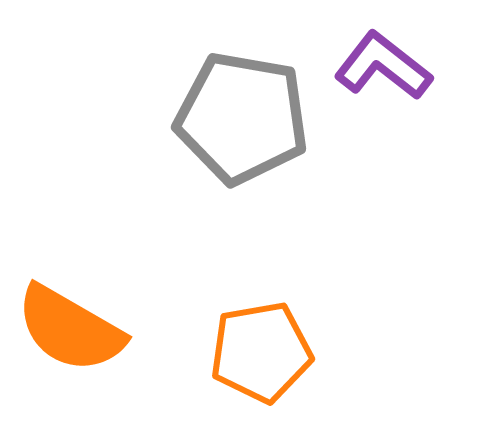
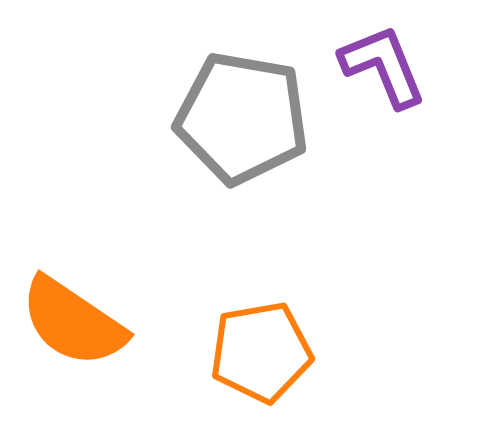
purple L-shape: rotated 30 degrees clockwise
orange semicircle: moved 3 px right, 7 px up; rotated 4 degrees clockwise
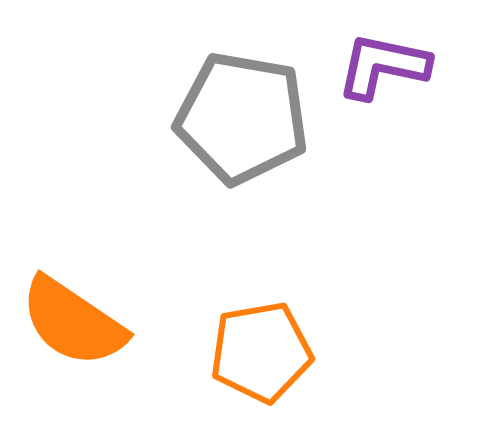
purple L-shape: rotated 56 degrees counterclockwise
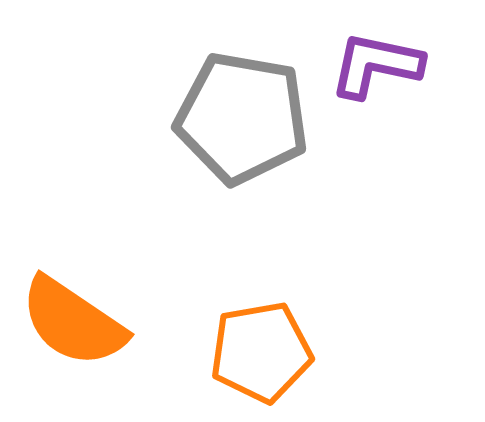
purple L-shape: moved 7 px left, 1 px up
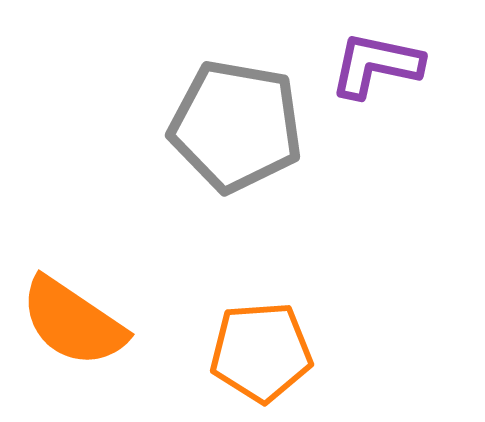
gray pentagon: moved 6 px left, 8 px down
orange pentagon: rotated 6 degrees clockwise
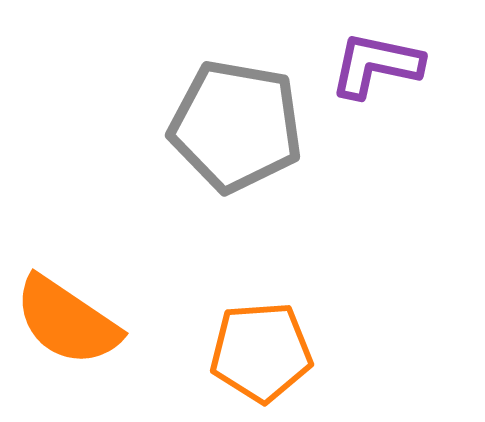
orange semicircle: moved 6 px left, 1 px up
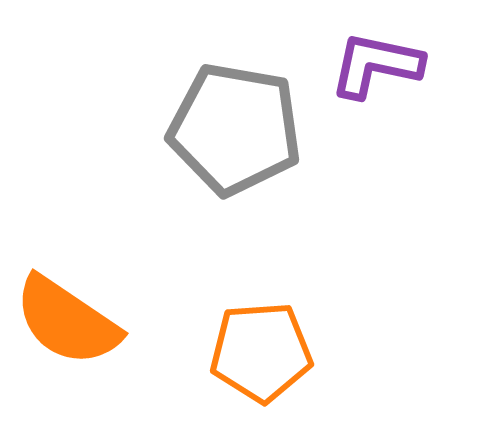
gray pentagon: moved 1 px left, 3 px down
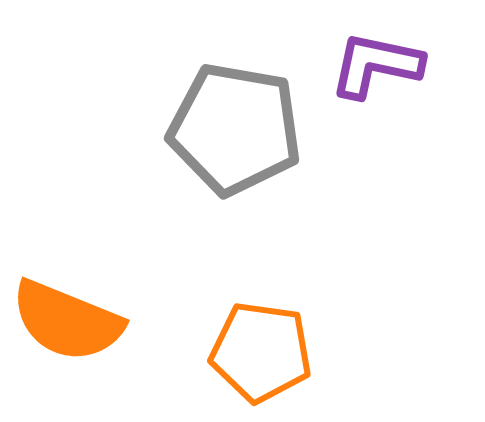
orange semicircle: rotated 12 degrees counterclockwise
orange pentagon: rotated 12 degrees clockwise
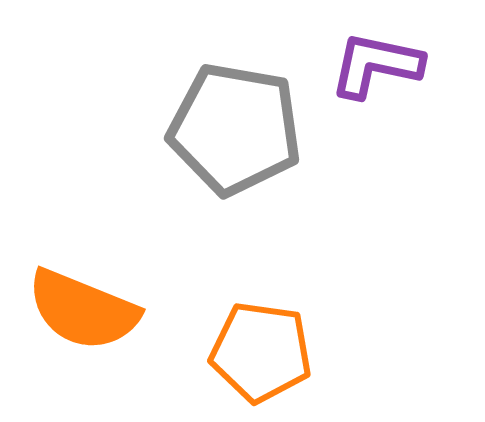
orange semicircle: moved 16 px right, 11 px up
